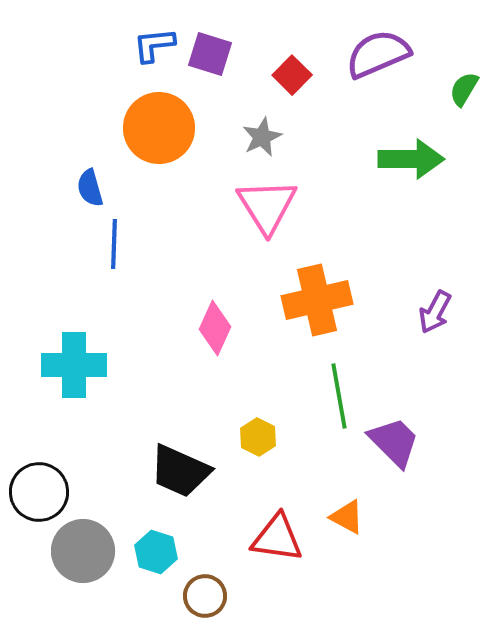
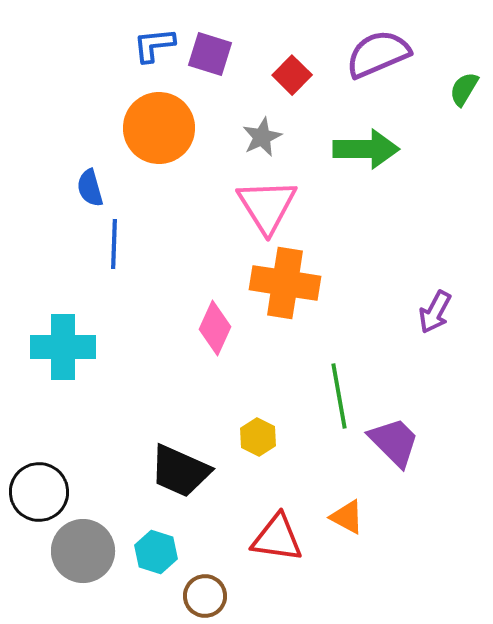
green arrow: moved 45 px left, 10 px up
orange cross: moved 32 px left, 17 px up; rotated 22 degrees clockwise
cyan cross: moved 11 px left, 18 px up
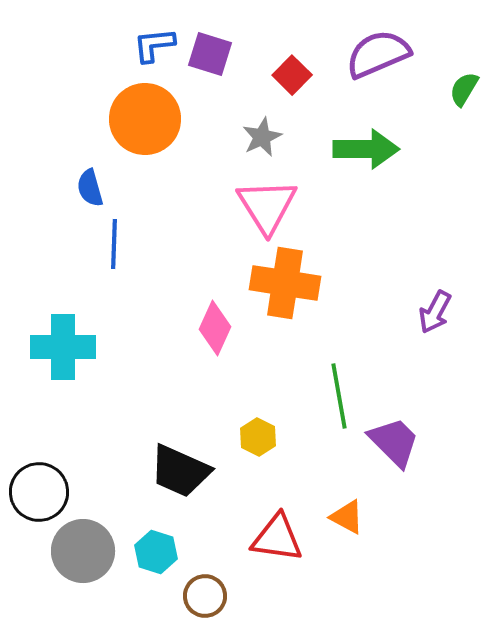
orange circle: moved 14 px left, 9 px up
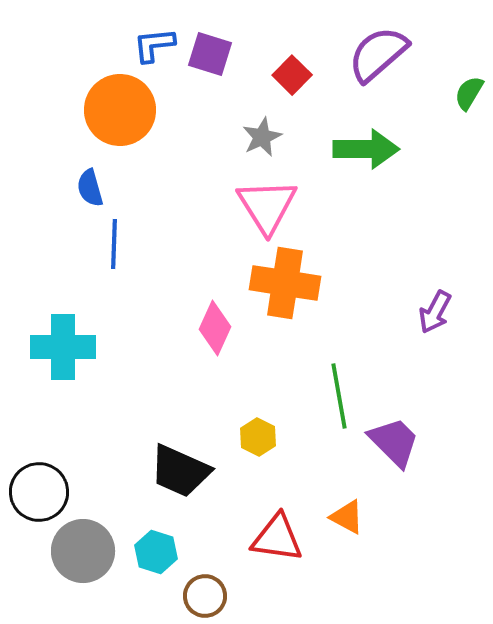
purple semicircle: rotated 18 degrees counterclockwise
green semicircle: moved 5 px right, 4 px down
orange circle: moved 25 px left, 9 px up
